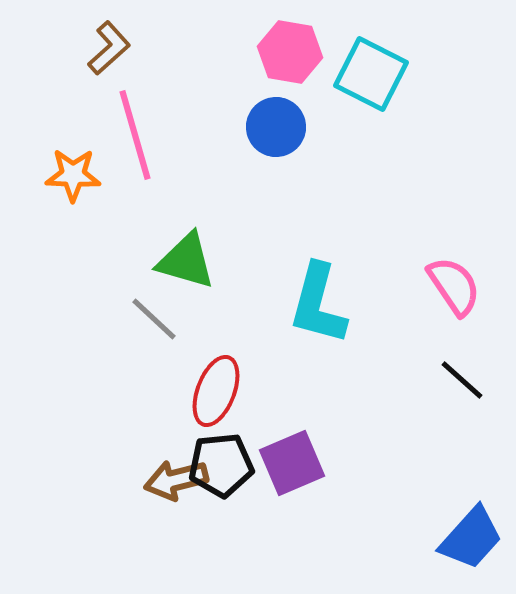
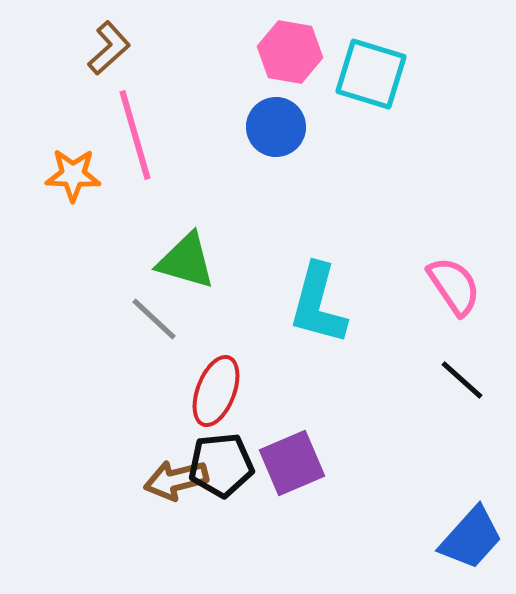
cyan square: rotated 10 degrees counterclockwise
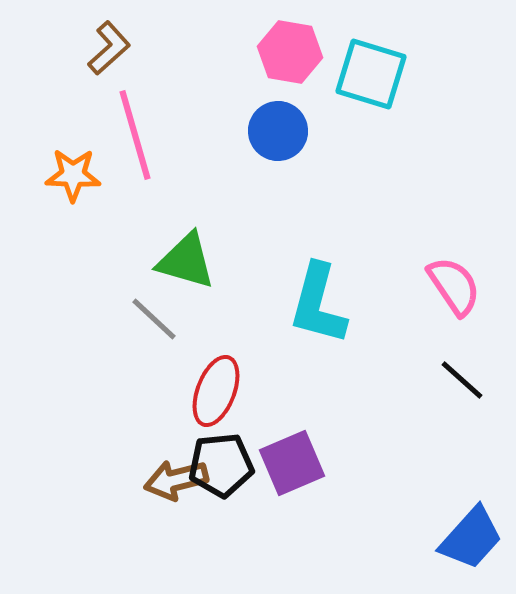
blue circle: moved 2 px right, 4 px down
